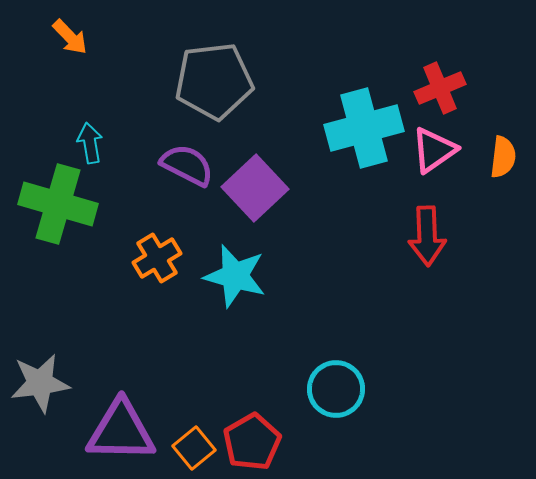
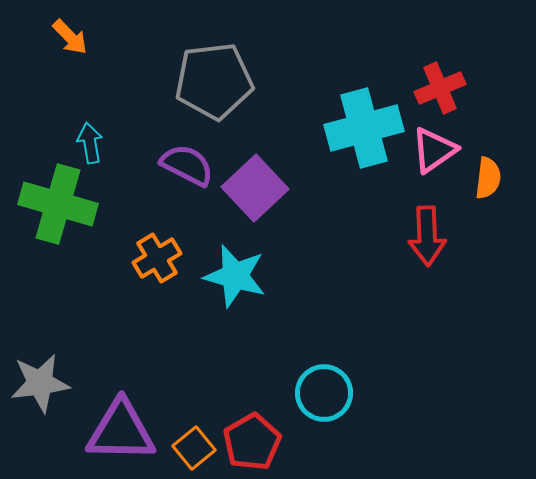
orange semicircle: moved 15 px left, 21 px down
cyan circle: moved 12 px left, 4 px down
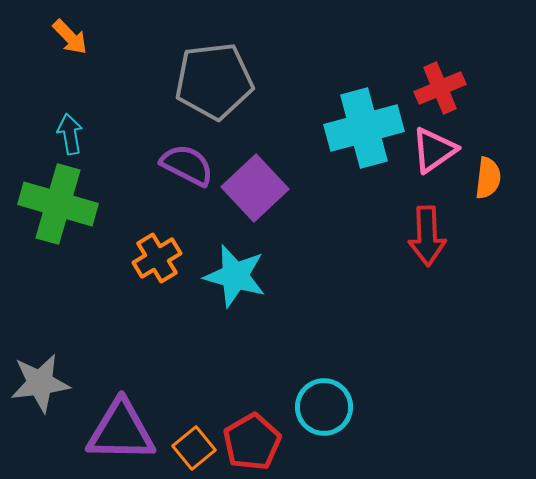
cyan arrow: moved 20 px left, 9 px up
cyan circle: moved 14 px down
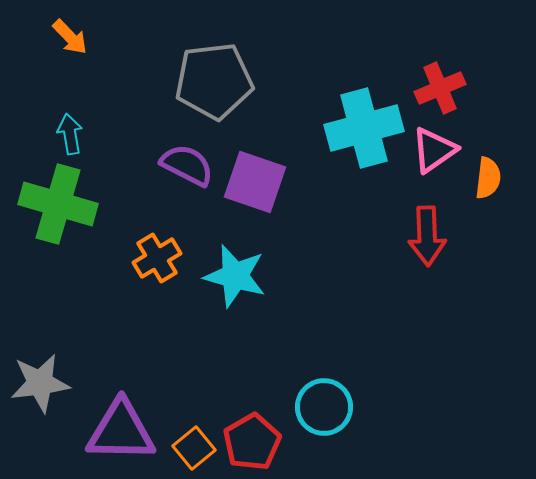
purple square: moved 6 px up; rotated 28 degrees counterclockwise
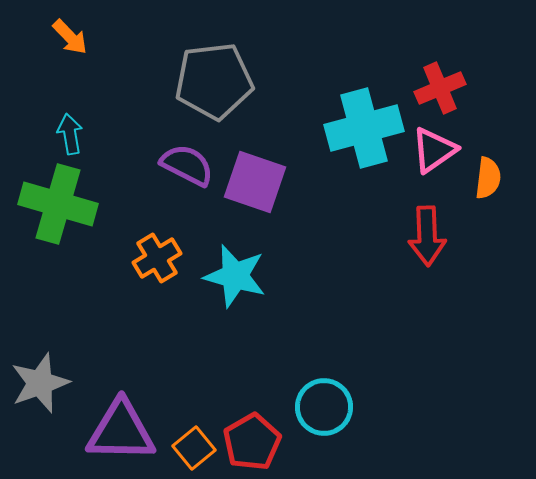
gray star: rotated 12 degrees counterclockwise
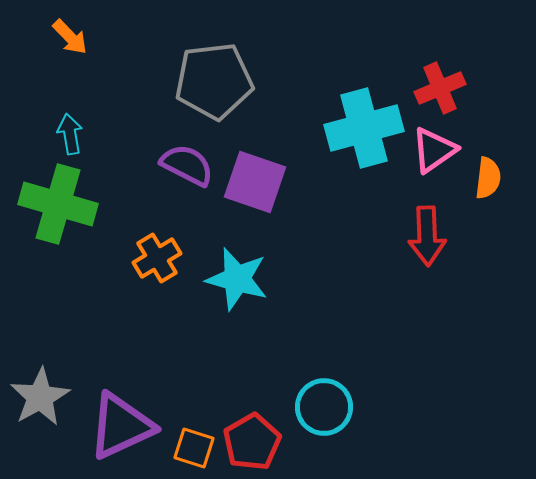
cyan star: moved 2 px right, 3 px down
gray star: moved 14 px down; rotated 10 degrees counterclockwise
purple triangle: moved 5 px up; rotated 26 degrees counterclockwise
orange square: rotated 33 degrees counterclockwise
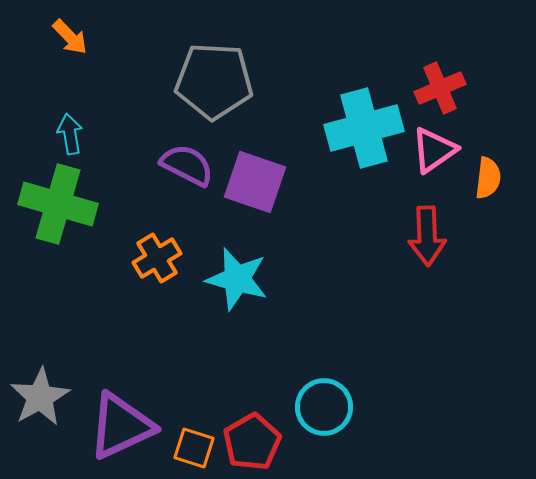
gray pentagon: rotated 10 degrees clockwise
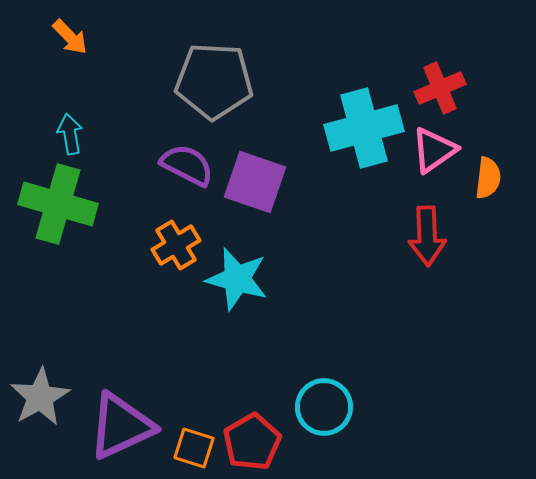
orange cross: moved 19 px right, 13 px up
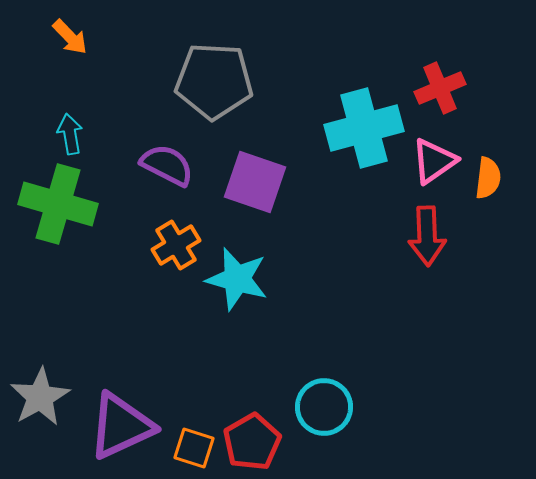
pink triangle: moved 11 px down
purple semicircle: moved 20 px left
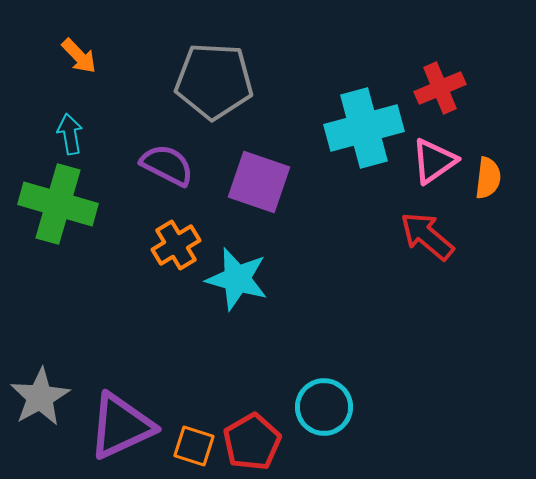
orange arrow: moved 9 px right, 19 px down
purple square: moved 4 px right
red arrow: rotated 132 degrees clockwise
orange square: moved 2 px up
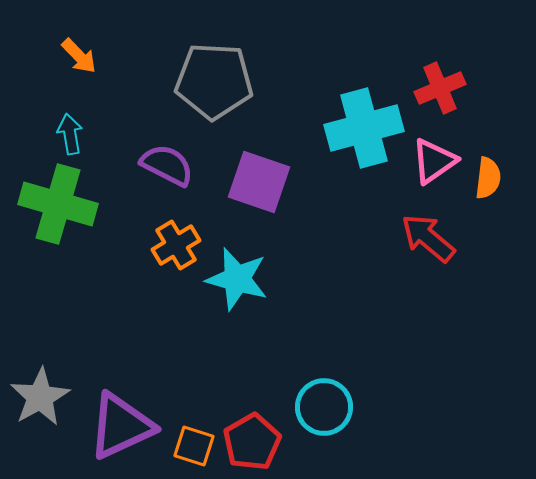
red arrow: moved 1 px right, 2 px down
